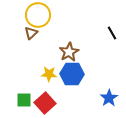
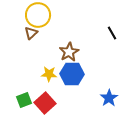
green square: rotated 21 degrees counterclockwise
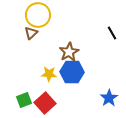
blue hexagon: moved 2 px up
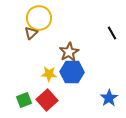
yellow circle: moved 1 px right, 3 px down
red square: moved 2 px right, 3 px up
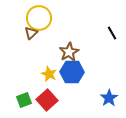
yellow star: rotated 21 degrees clockwise
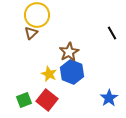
yellow circle: moved 2 px left, 3 px up
blue hexagon: rotated 20 degrees clockwise
red square: rotated 10 degrees counterclockwise
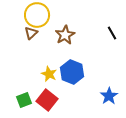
brown star: moved 4 px left, 17 px up
blue star: moved 2 px up
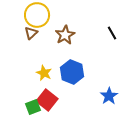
yellow star: moved 5 px left, 1 px up
green square: moved 9 px right, 7 px down
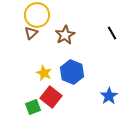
red square: moved 4 px right, 3 px up
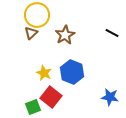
black line: rotated 32 degrees counterclockwise
blue star: moved 1 px right, 1 px down; rotated 30 degrees counterclockwise
